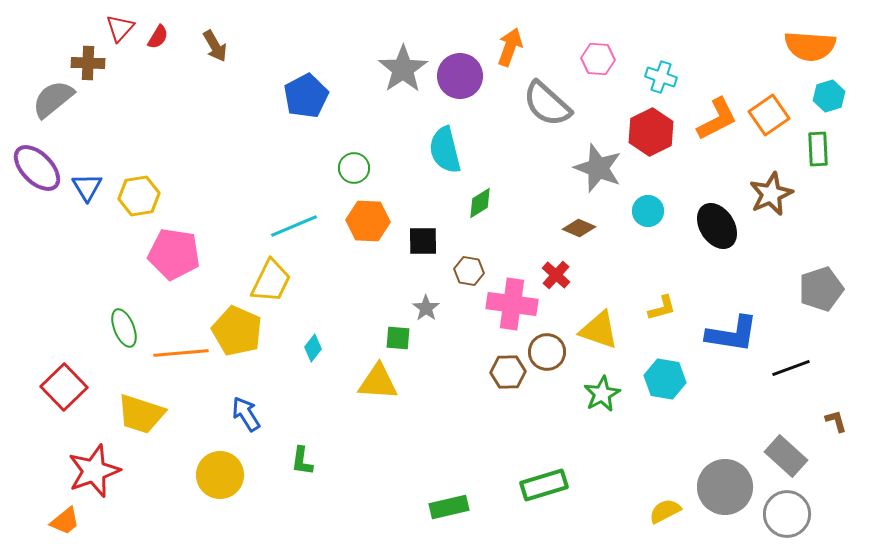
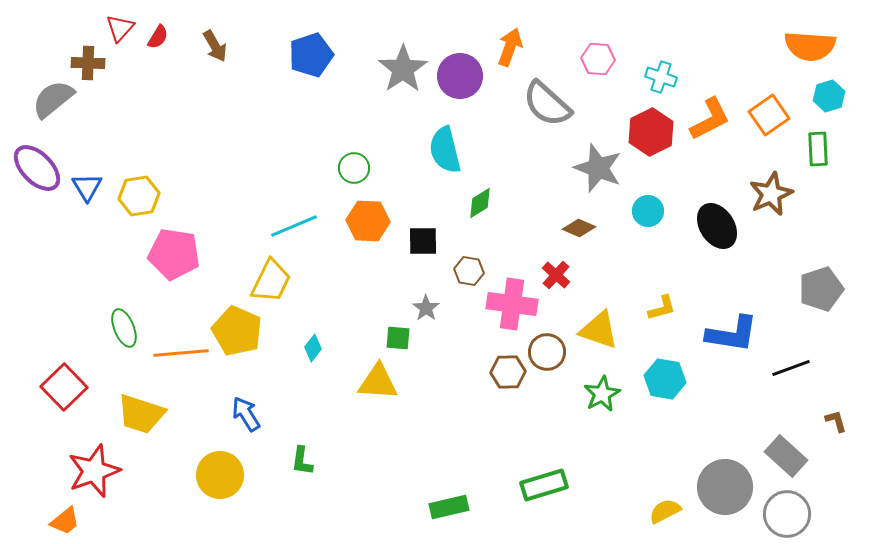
blue pentagon at (306, 96): moved 5 px right, 41 px up; rotated 9 degrees clockwise
orange L-shape at (717, 119): moved 7 px left
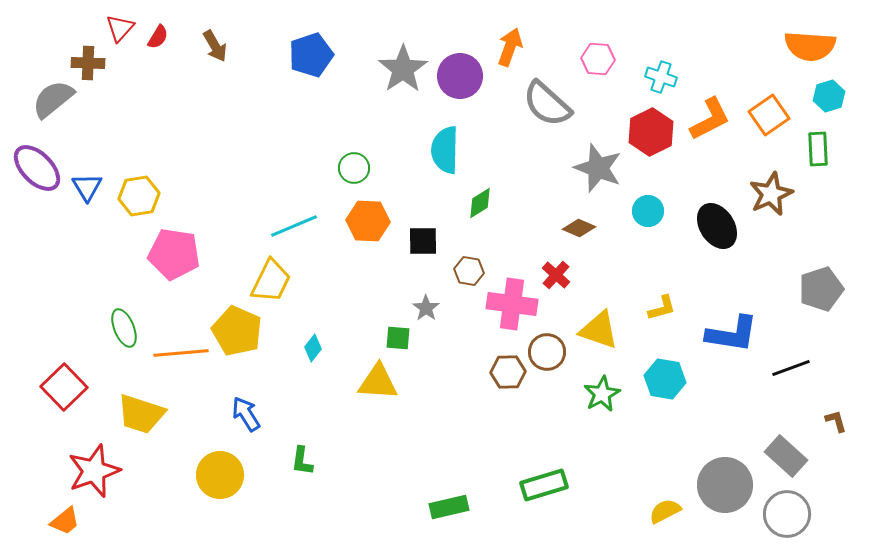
cyan semicircle at (445, 150): rotated 15 degrees clockwise
gray circle at (725, 487): moved 2 px up
